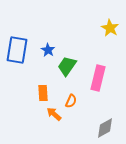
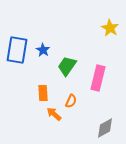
blue star: moved 5 px left
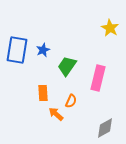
blue star: rotated 16 degrees clockwise
orange arrow: moved 2 px right
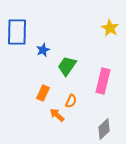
blue rectangle: moved 18 px up; rotated 8 degrees counterclockwise
pink rectangle: moved 5 px right, 3 px down
orange rectangle: rotated 28 degrees clockwise
orange arrow: moved 1 px right, 1 px down
gray diamond: moved 1 px left, 1 px down; rotated 15 degrees counterclockwise
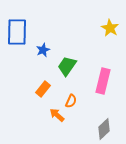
orange rectangle: moved 4 px up; rotated 14 degrees clockwise
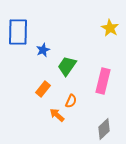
blue rectangle: moved 1 px right
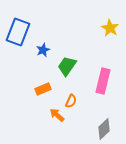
blue rectangle: rotated 20 degrees clockwise
orange rectangle: rotated 28 degrees clockwise
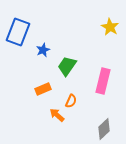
yellow star: moved 1 px up
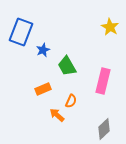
blue rectangle: moved 3 px right
green trapezoid: rotated 65 degrees counterclockwise
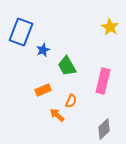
orange rectangle: moved 1 px down
